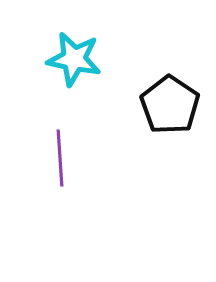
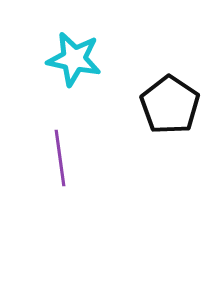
purple line: rotated 4 degrees counterclockwise
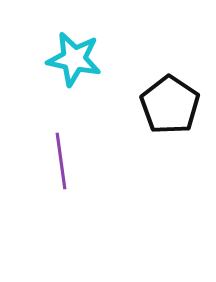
purple line: moved 1 px right, 3 px down
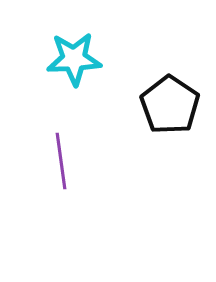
cyan star: rotated 14 degrees counterclockwise
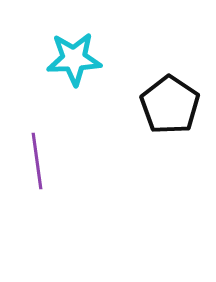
purple line: moved 24 px left
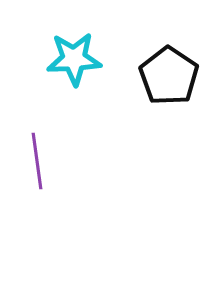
black pentagon: moved 1 px left, 29 px up
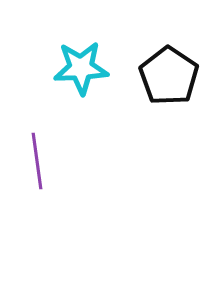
cyan star: moved 7 px right, 9 px down
